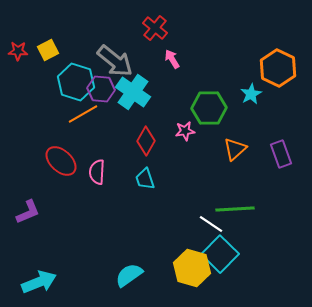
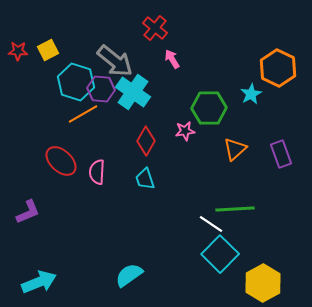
yellow hexagon: moved 71 px right, 15 px down; rotated 15 degrees clockwise
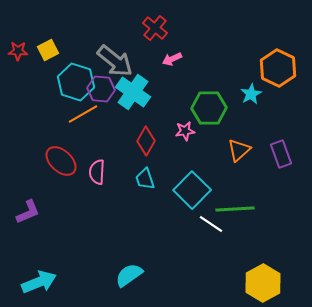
pink arrow: rotated 84 degrees counterclockwise
orange triangle: moved 4 px right, 1 px down
cyan square: moved 28 px left, 64 px up
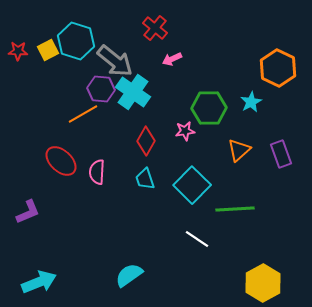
cyan hexagon: moved 41 px up
cyan star: moved 8 px down
cyan square: moved 5 px up
white line: moved 14 px left, 15 px down
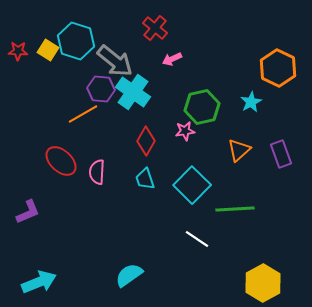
yellow square: rotated 30 degrees counterclockwise
green hexagon: moved 7 px left, 1 px up; rotated 12 degrees counterclockwise
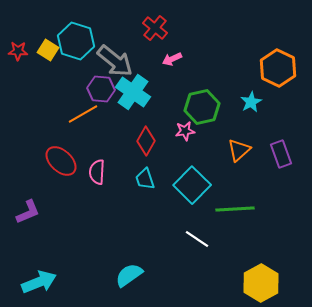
yellow hexagon: moved 2 px left
